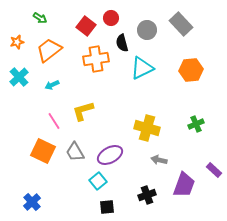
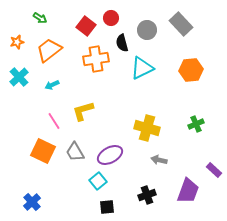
purple trapezoid: moved 4 px right, 6 px down
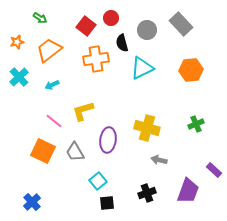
pink line: rotated 18 degrees counterclockwise
purple ellipse: moved 2 px left, 15 px up; rotated 55 degrees counterclockwise
black cross: moved 2 px up
black square: moved 4 px up
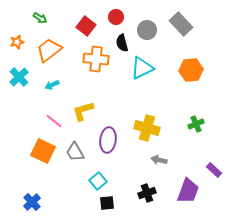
red circle: moved 5 px right, 1 px up
orange cross: rotated 15 degrees clockwise
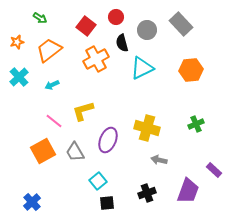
orange cross: rotated 35 degrees counterclockwise
purple ellipse: rotated 15 degrees clockwise
orange square: rotated 35 degrees clockwise
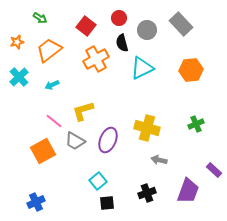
red circle: moved 3 px right, 1 px down
gray trapezoid: moved 11 px up; rotated 30 degrees counterclockwise
blue cross: moved 4 px right; rotated 18 degrees clockwise
